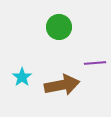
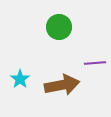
cyan star: moved 2 px left, 2 px down
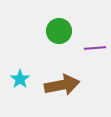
green circle: moved 4 px down
purple line: moved 15 px up
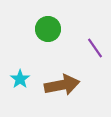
green circle: moved 11 px left, 2 px up
purple line: rotated 60 degrees clockwise
